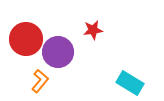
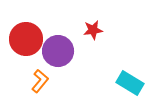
purple circle: moved 1 px up
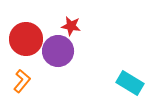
red star: moved 22 px left, 4 px up; rotated 18 degrees clockwise
orange L-shape: moved 18 px left
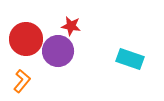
cyan rectangle: moved 24 px up; rotated 12 degrees counterclockwise
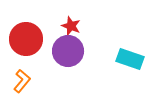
red star: rotated 12 degrees clockwise
purple circle: moved 10 px right
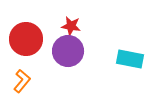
red star: rotated 12 degrees counterclockwise
cyan rectangle: rotated 8 degrees counterclockwise
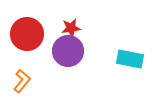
red star: moved 2 px down; rotated 18 degrees counterclockwise
red circle: moved 1 px right, 5 px up
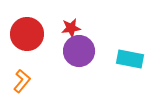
purple circle: moved 11 px right
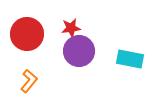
orange L-shape: moved 7 px right
